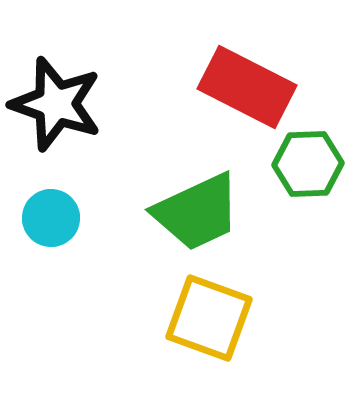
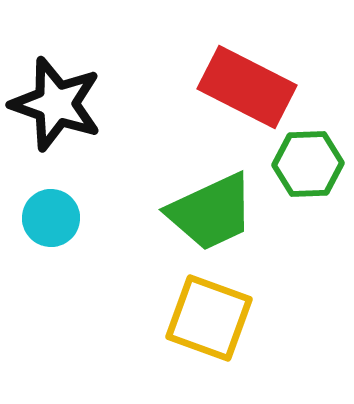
green trapezoid: moved 14 px right
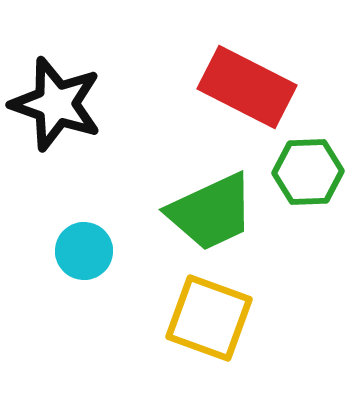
green hexagon: moved 8 px down
cyan circle: moved 33 px right, 33 px down
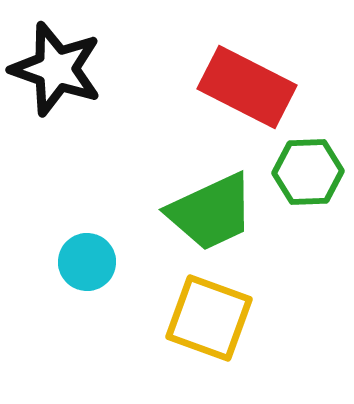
black star: moved 35 px up
cyan circle: moved 3 px right, 11 px down
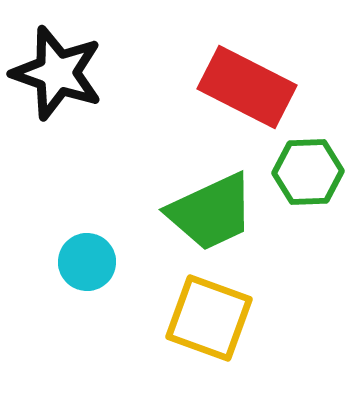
black star: moved 1 px right, 4 px down
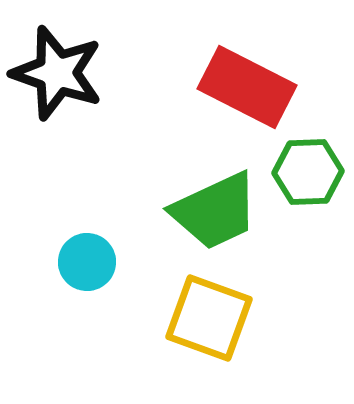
green trapezoid: moved 4 px right, 1 px up
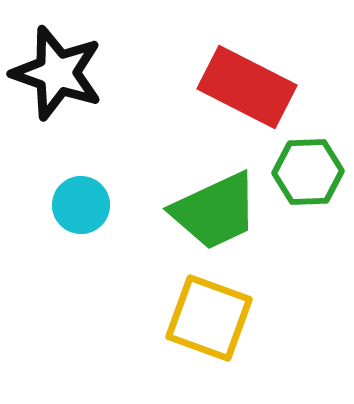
cyan circle: moved 6 px left, 57 px up
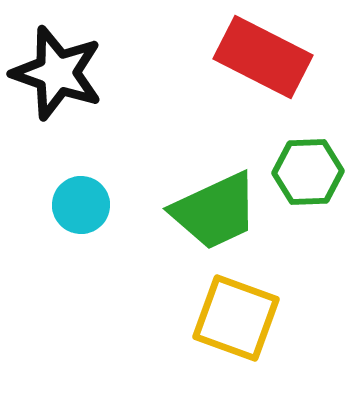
red rectangle: moved 16 px right, 30 px up
yellow square: moved 27 px right
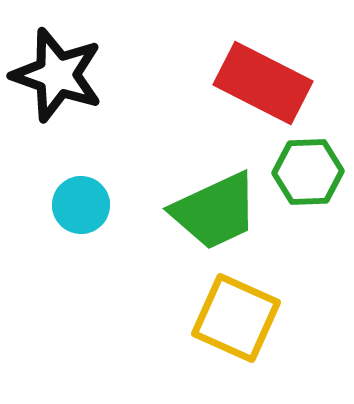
red rectangle: moved 26 px down
black star: moved 2 px down
yellow square: rotated 4 degrees clockwise
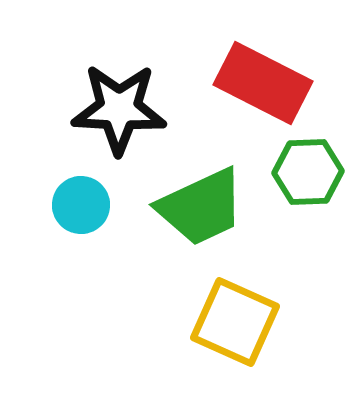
black star: moved 62 px right, 34 px down; rotated 16 degrees counterclockwise
green trapezoid: moved 14 px left, 4 px up
yellow square: moved 1 px left, 4 px down
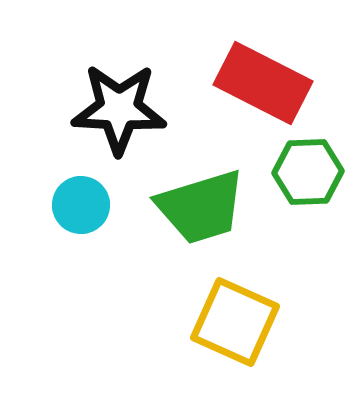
green trapezoid: rotated 8 degrees clockwise
